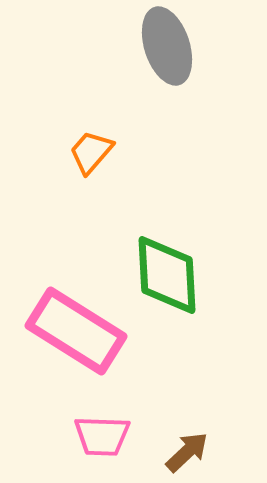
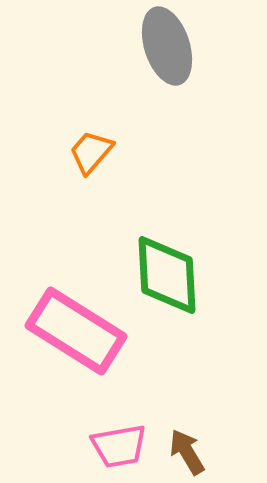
pink trapezoid: moved 17 px right, 10 px down; rotated 12 degrees counterclockwise
brown arrow: rotated 78 degrees counterclockwise
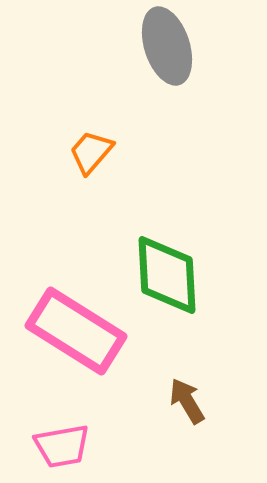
pink trapezoid: moved 57 px left
brown arrow: moved 51 px up
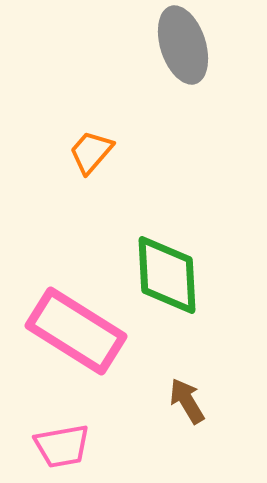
gray ellipse: moved 16 px right, 1 px up
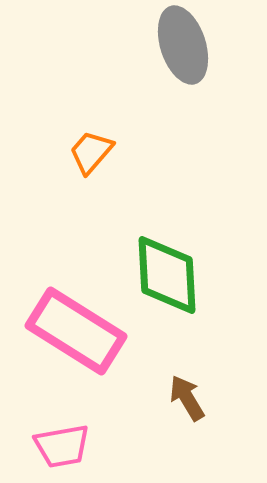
brown arrow: moved 3 px up
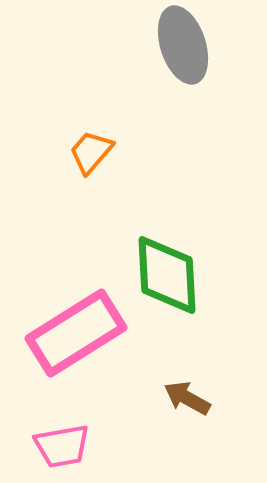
pink rectangle: moved 2 px down; rotated 64 degrees counterclockwise
brown arrow: rotated 30 degrees counterclockwise
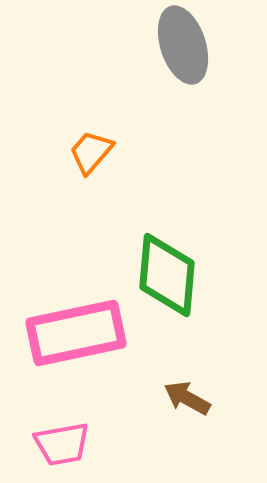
green diamond: rotated 8 degrees clockwise
pink rectangle: rotated 20 degrees clockwise
pink trapezoid: moved 2 px up
